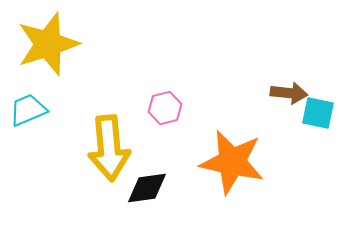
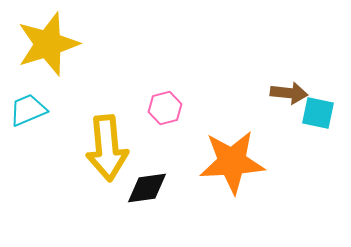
yellow arrow: moved 2 px left
orange star: rotated 16 degrees counterclockwise
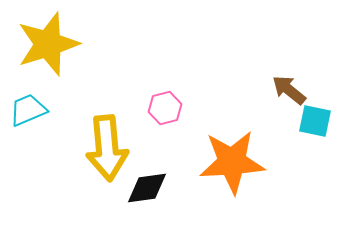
brown arrow: moved 3 px up; rotated 147 degrees counterclockwise
cyan square: moved 3 px left, 8 px down
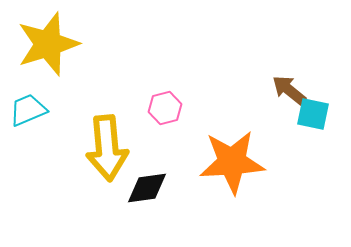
cyan square: moved 2 px left, 7 px up
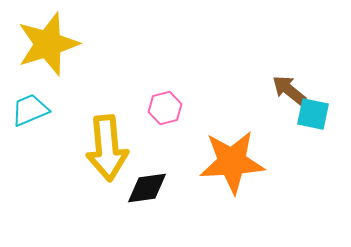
cyan trapezoid: moved 2 px right
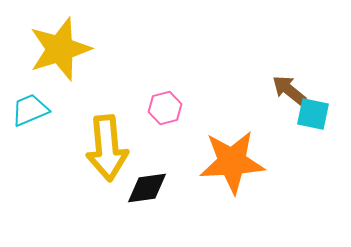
yellow star: moved 12 px right, 5 px down
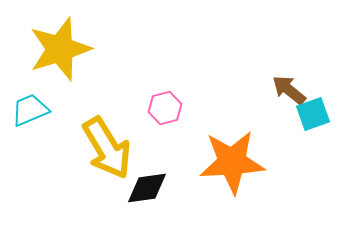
cyan square: rotated 32 degrees counterclockwise
yellow arrow: rotated 26 degrees counterclockwise
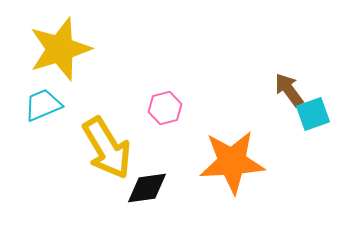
brown arrow: rotated 15 degrees clockwise
cyan trapezoid: moved 13 px right, 5 px up
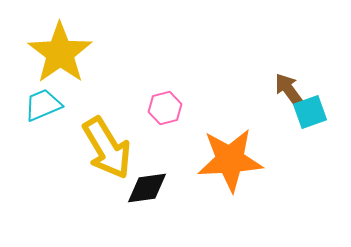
yellow star: moved 4 px down; rotated 18 degrees counterclockwise
cyan square: moved 3 px left, 2 px up
orange star: moved 2 px left, 2 px up
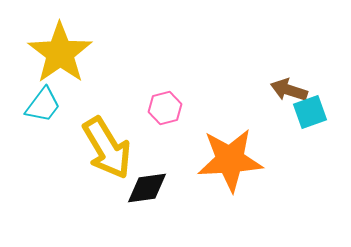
brown arrow: rotated 36 degrees counterclockwise
cyan trapezoid: rotated 150 degrees clockwise
